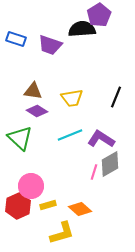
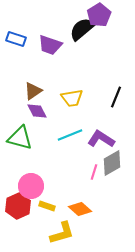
black semicircle: rotated 36 degrees counterclockwise
brown triangle: rotated 42 degrees counterclockwise
purple diamond: rotated 30 degrees clockwise
green triangle: rotated 28 degrees counterclockwise
gray diamond: moved 2 px right, 1 px up
yellow rectangle: moved 1 px left, 1 px down; rotated 35 degrees clockwise
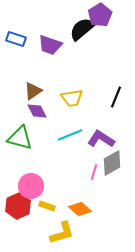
purple pentagon: moved 1 px right
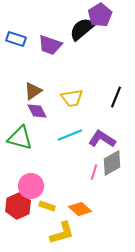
purple L-shape: moved 1 px right
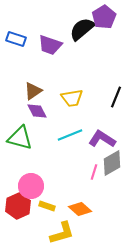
purple pentagon: moved 4 px right, 2 px down
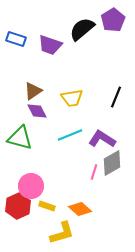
purple pentagon: moved 9 px right, 3 px down
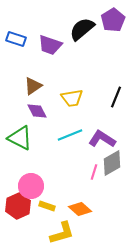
brown triangle: moved 5 px up
green triangle: rotated 12 degrees clockwise
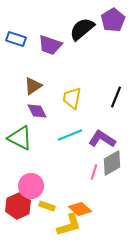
yellow trapezoid: rotated 110 degrees clockwise
yellow L-shape: moved 7 px right, 8 px up
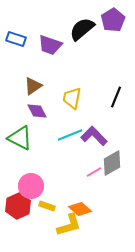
purple L-shape: moved 8 px left, 3 px up; rotated 12 degrees clockwise
pink line: rotated 42 degrees clockwise
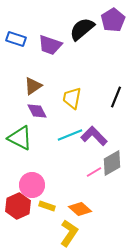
pink circle: moved 1 px right, 1 px up
yellow L-shape: moved 8 px down; rotated 40 degrees counterclockwise
